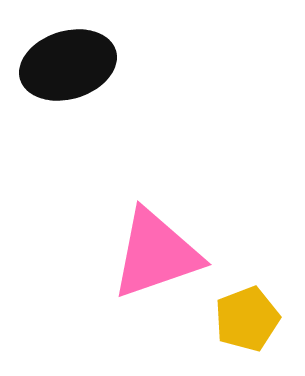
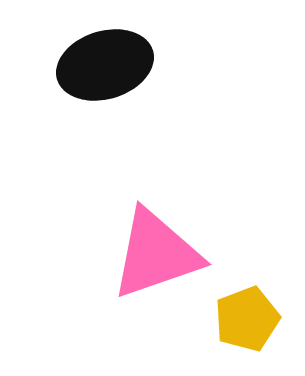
black ellipse: moved 37 px right
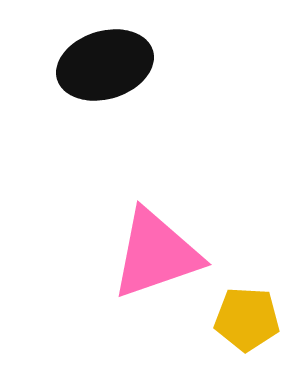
yellow pentagon: rotated 24 degrees clockwise
